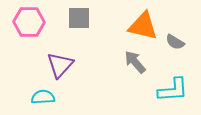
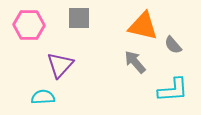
pink hexagon: moved 3 px down
gray semicircle: moved 2 px left, 3 px down; rotated 18 degrees clockwise
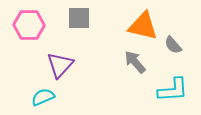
cyan semicircle: rotated 20 degrees counterclockwise
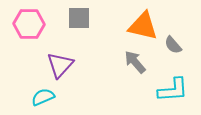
pink hexagon: moved 1 px up
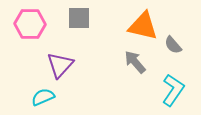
pink hexagon: moved 1 px right
cyan L-shape: rotated 52 degrees counterclockwise
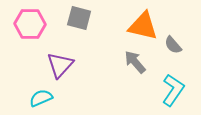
gray square: rotated 15 degrees clockwise
cyan semicircle: moved 2 px left, 1 px down
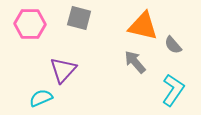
purple triangle: moved 3 px right, 5 px down
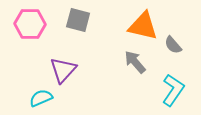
gray square: moved 1 px left, 2 px down
